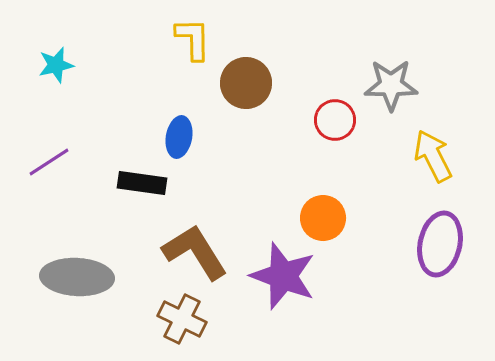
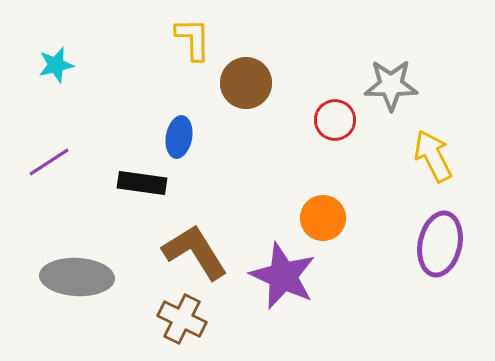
purple star: rotated 4 degrees clockwise
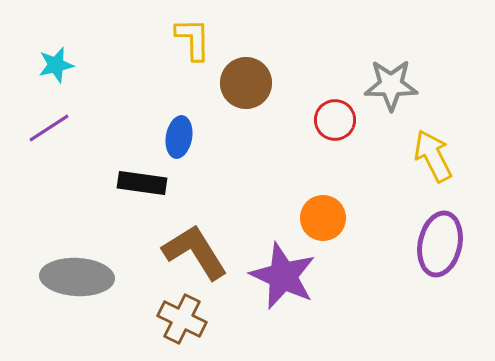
purple line: moved 34 px up
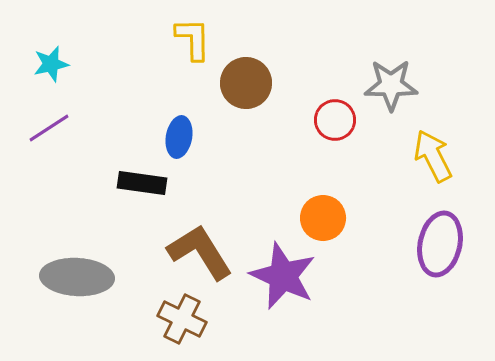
cyan star: moved 5 px left, 1 px up
brown L-shape: moved 5 px right
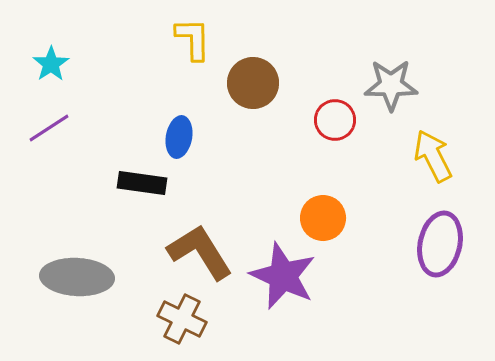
cyan star: rotated 21 degrees counterclockwise
brown circle: moved 7 px right
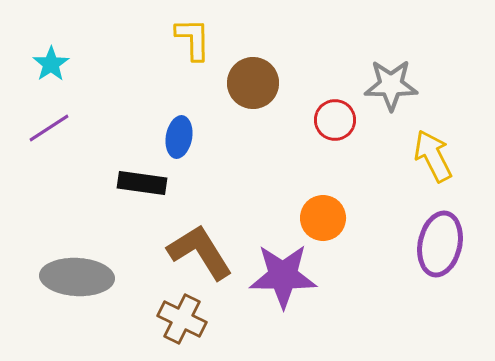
purple star: rotated 24 degrees counterclockwise
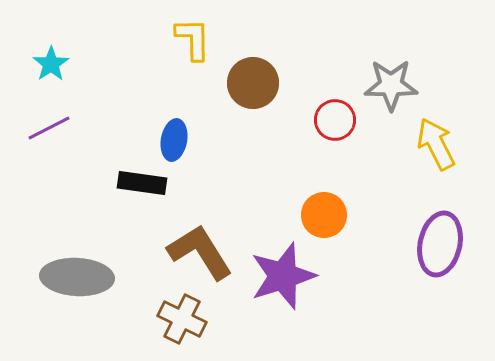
purple line: rotated 6 degrees clockwise
blue ellipse: moved 5 px left, 3 px down
yellow arrow: moved 3 px right, 12 px up
orange circle: moved 1 px right, 3 px up
purple star: rotated 18 degrees counterclockwise
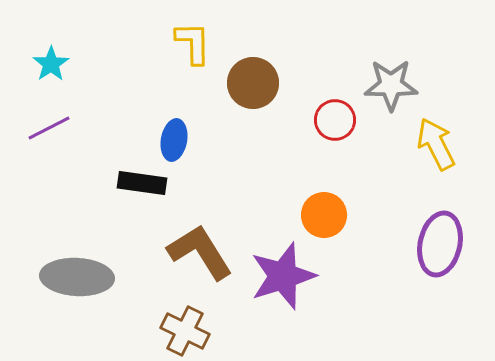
yellow L-shape: moved 4 px down
brown cross: moved 3 px right, 12 px down
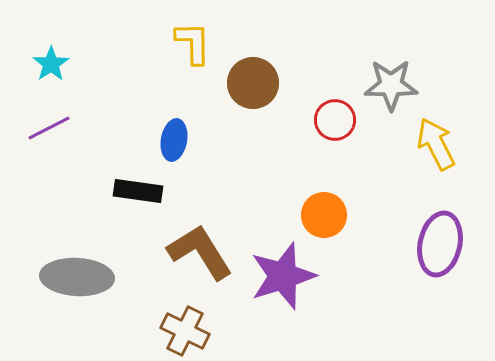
black rectangle: moved 4 px left, 8 px down
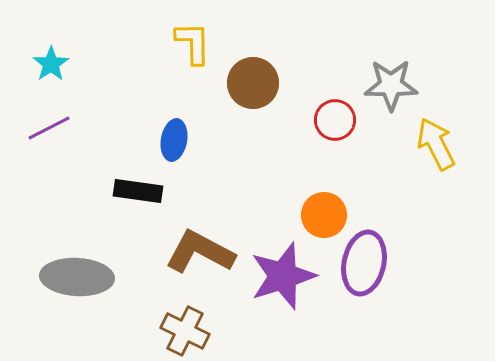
purple ellipse: moved 76 px left, 19 px down
brown L-shape: rotated 30 degrees counterclockwise
